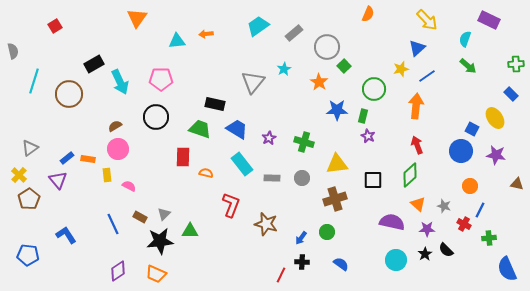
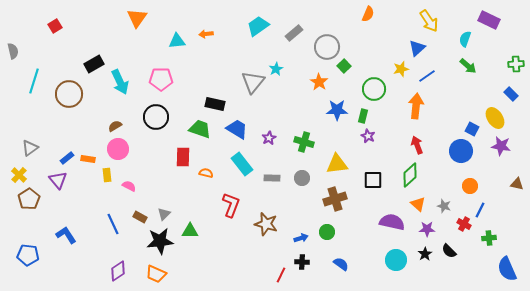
yellow arrow at (427, 20): moved 2 px right, 1 px down; rotated 10 degrees clockwise
cyan star at (284, 69): moved 8 px left
purple star at (496, 155): moved 5 px right, 9 px up
blue arrow at (301, 238): rotated 144 degrees counterclockwise
black semicircle at (446, 250): moved 3 px right, 1 px down
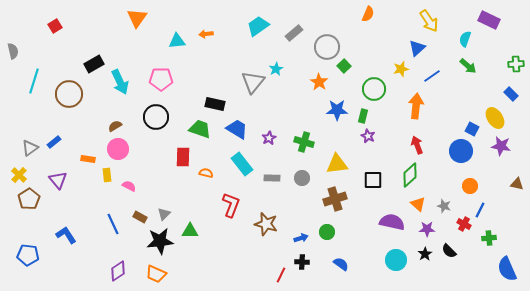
blue line at (427, 76): moved 5 px right
blue rectangle at (67, 158): moved 13 px left, 16 px up
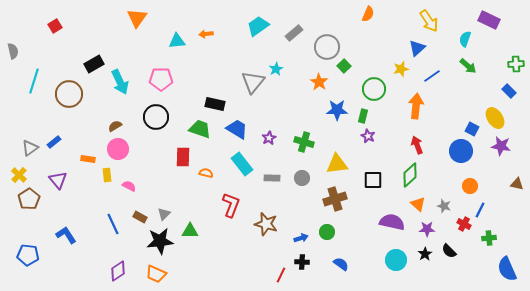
blue rectangle at (511, 94): moved 2 px left, 3 px up
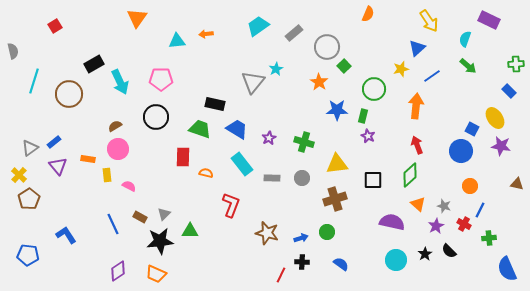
purple triangle at (58, 180): moved 14 px up
brown star at (266, 224): moved 1 px right, 9 px down
purple star at (427, 229): moved 9 px right, 3 px up; rotated 28 degrees counterclockwise
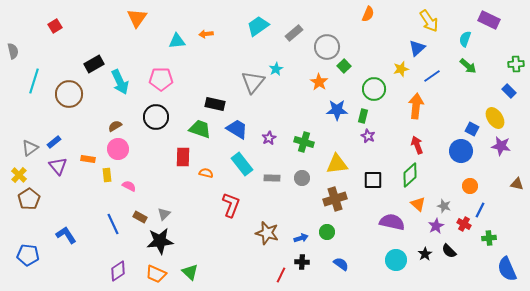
green triangle at (190, 231): moved 41 px down; rotated 42 degrees clockwise
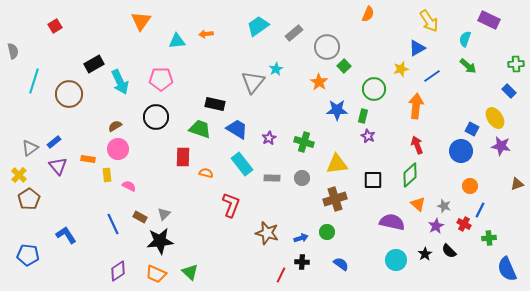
orange triangle at (137, 18): moved 4 px right, 3 px down
blue triangle at (417, 48): rotated 12 degrees clockwise
brown triangle at (517, 184): rotated 32 degrees counterclockwise
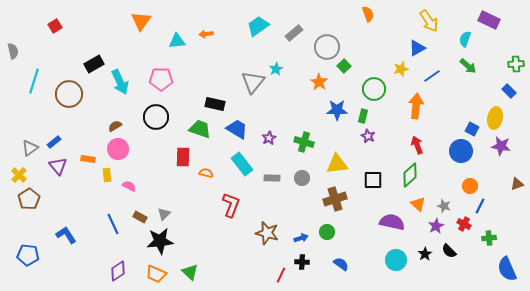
orange semicircle at (368, 14): rotated 42 degrees counterclockwise
yellow ellipse at (495, 118): rotated 45 degrees clockwise
blue line at (480, 210): moved 4 px up
